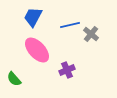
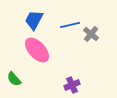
blue trapezoid: moved 1 px right, 3 px down
purple cross: moved 5 px right, 15 px down
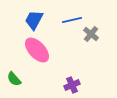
blue line: moved 2 px right, 5 px up
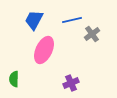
gray cross: moved 1 px right; rotated 14 degrees clockwise
pink ellipse: moved 7 px right; rotated 68 degrees clockwise
green semicircle: rotated 42 degrees clockwise
purple cross: moved 1 px left, 2 px up
